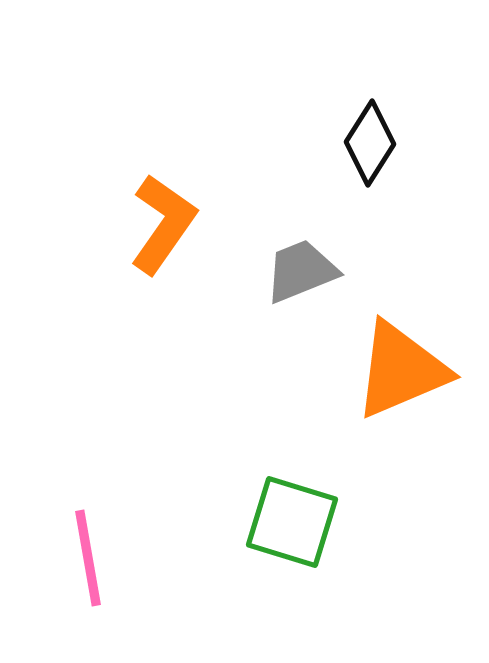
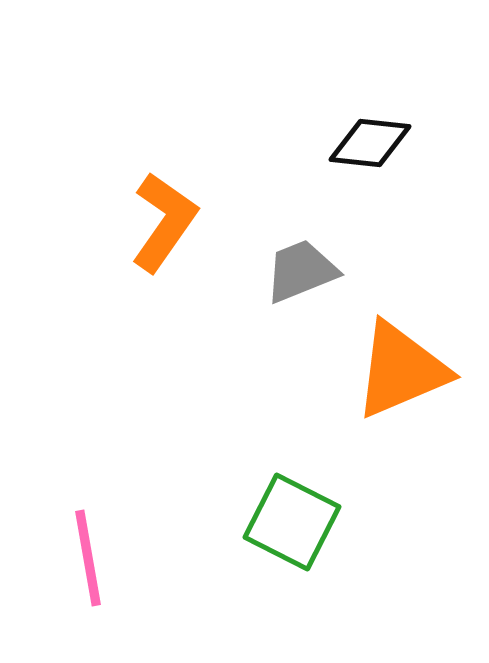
black diamond: rotated 64 degrees clockwise
orange L-shape: moved 1 px right, 2 px up
green square: rotated 10 degrees clockwise
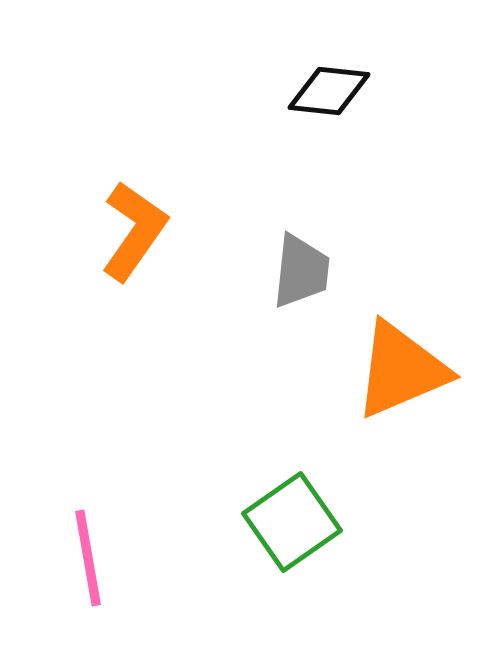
black diamond: moved 41 px left, 52 px up
orange L-shape: moved 30 px left, 9 px down
gray trapezoid: rotated 118 degrees clockwise
green square: rotated 28 degrees clockwise
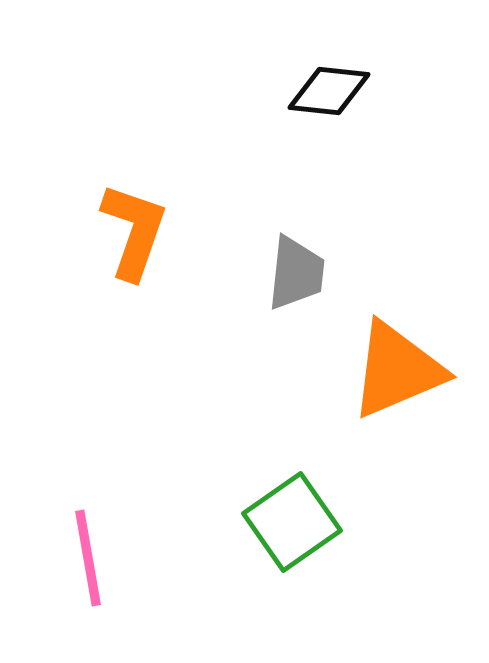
orange L-shape: rotated 16 degrees counterclockwise
gray trapezoid: moved 5 px left, 2 px down
orange triangle: moved 4 px left
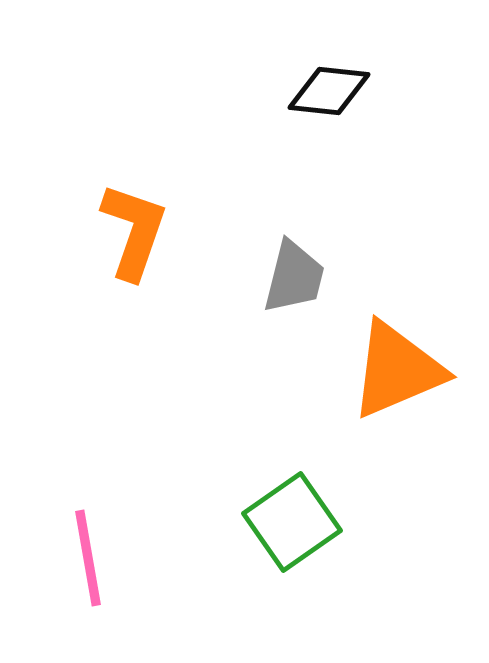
gray trapezoid: moved 2 px left, 4 px down; rotated 8 degrees clockwise
